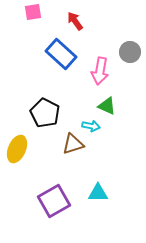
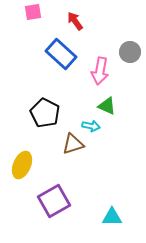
yellow ellipse: moved 5 px right, 16 px down
cyan triangle: moved 14 px right, 24 px down
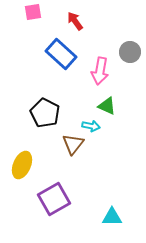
brown triangle: rotated 35 degrees counterclockwise
purple square: moved 2 px up
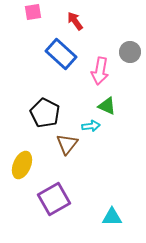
cyan arrow: rotated 18 degrees counterclockwise
brown triangle: moved 6 px left
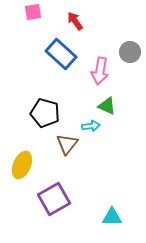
black pentagon: rotated 12 degrees counterclockwise
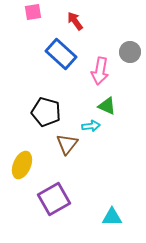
black pentagon: moved 1 px right, 1 px up
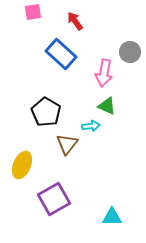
pink arrow: moved 4 px right, 2 px down
black pentagon: rotated 16 degrees clockwise
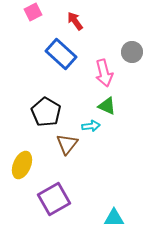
pink square: rotated 18 degrees counterclockwise
gray circle: moved 2 px right
pink arrow: rotated 24 degrees counterclockwise
cyan triangle: moved 2 px right, 1 px down
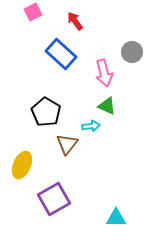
cyan triangle: moved 2 px right
